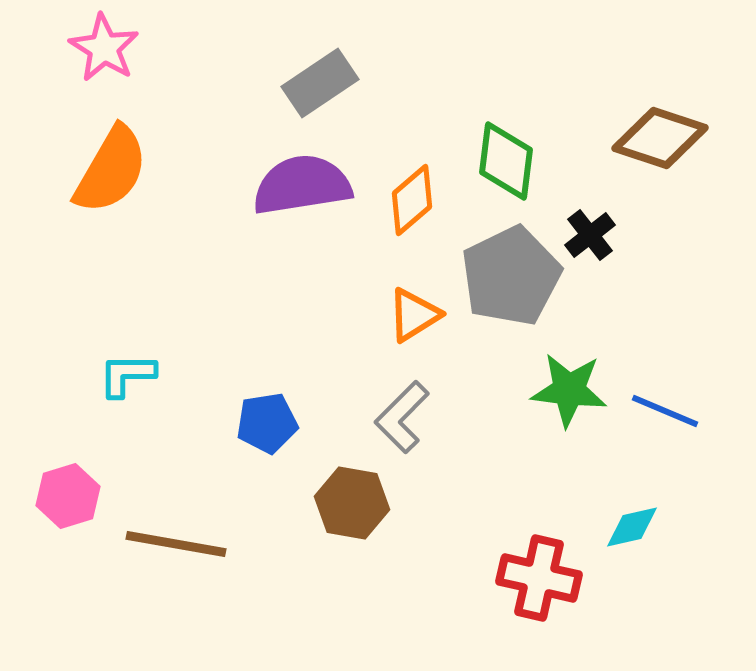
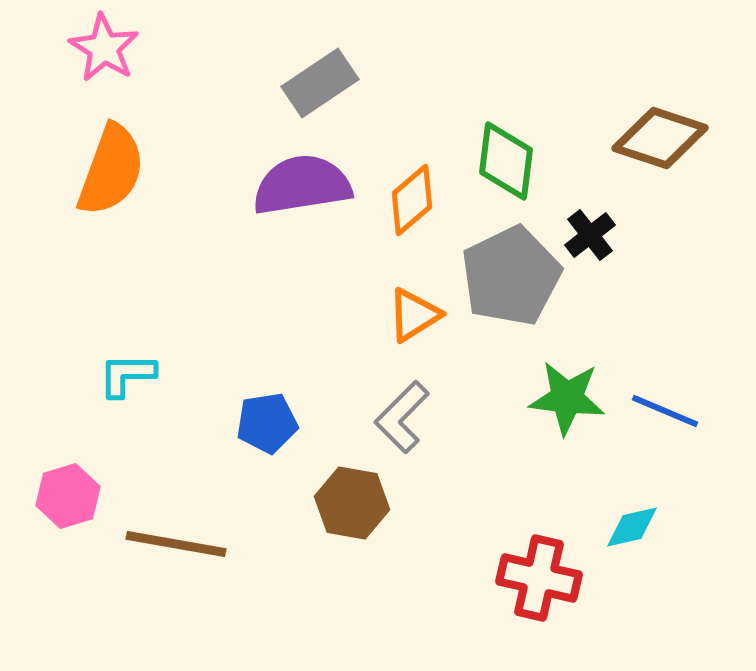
orange semicircle: rotated 10 degrees counterclockwise
green star: moved 2 px left, 8 px down
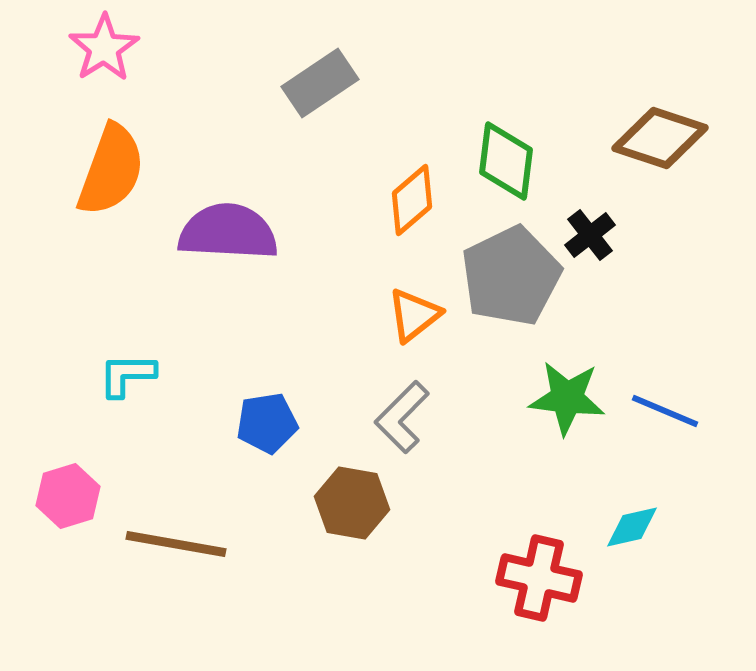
pink star: rotated 8 degrees clockwise
purple semicircle: moved 74 px left, 47 px down; rotated 12 degrees clockwise
orange triangle: rotated 6 degrees counterclockwise
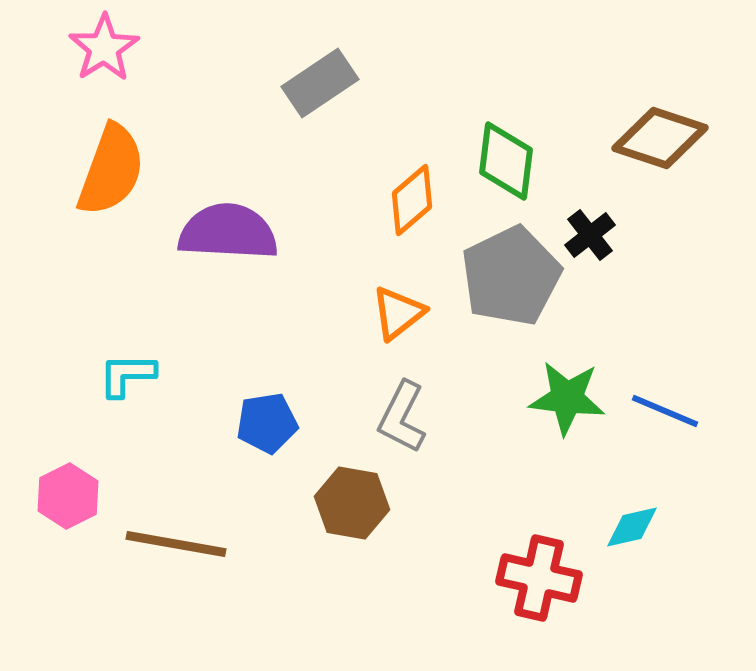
orange triangle: moved 16 px left, 2 px up
gray L-shape: rotated 18 degrees counterclockwise
pink hexagon: rotated 10 degrees counterclockwise
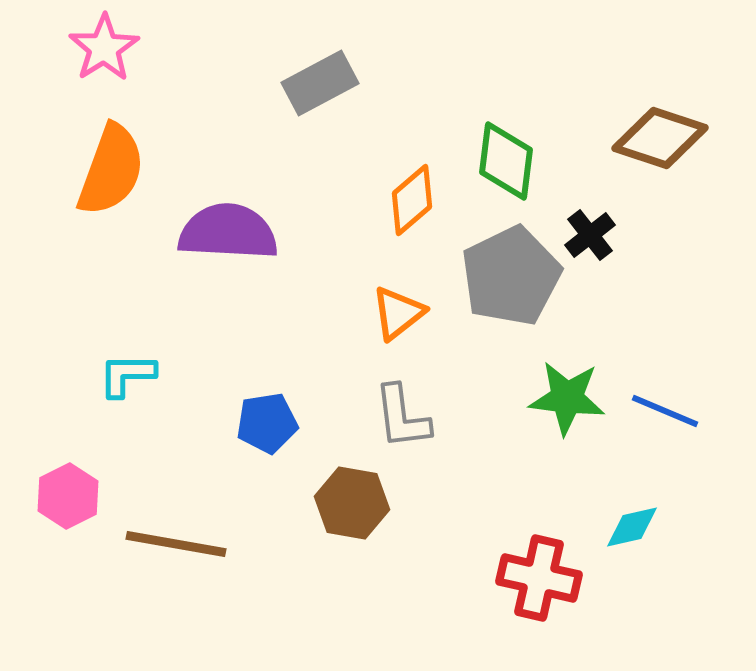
gray rectangle: rotated 6 degrees clockwise
gray L-shape: rotated 34 degrees counterclockwise
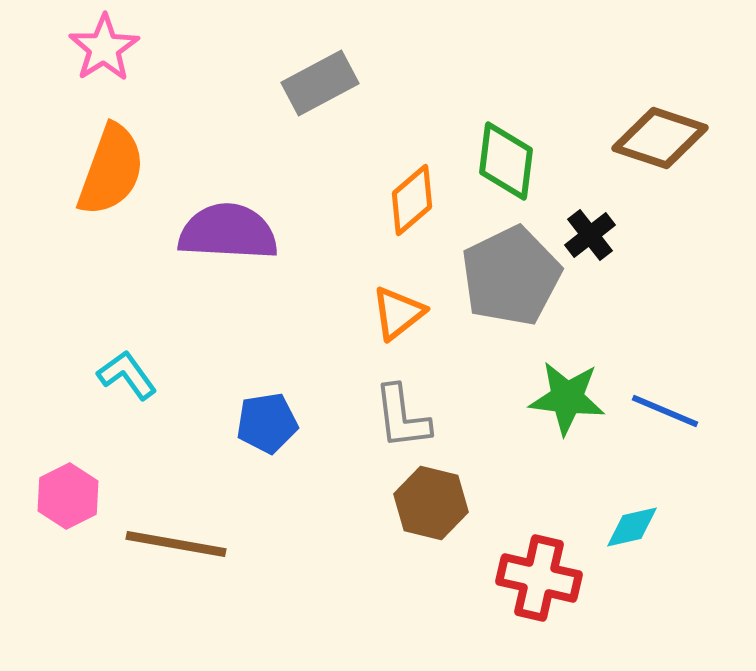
cyan L-shape: rotated 54 degrees clockwise
brown hexagon: moved 79 px right; rotated 4 degrees clockwise
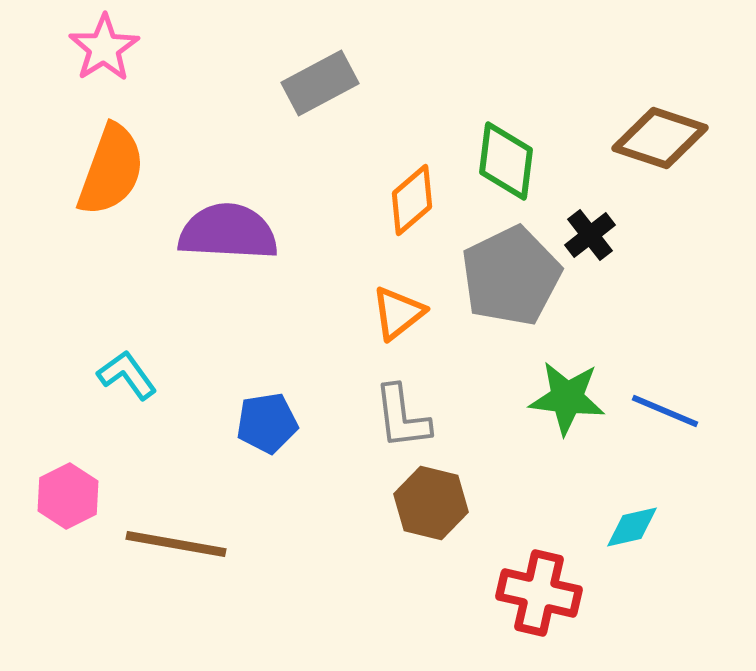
red cross: moved 15 px down
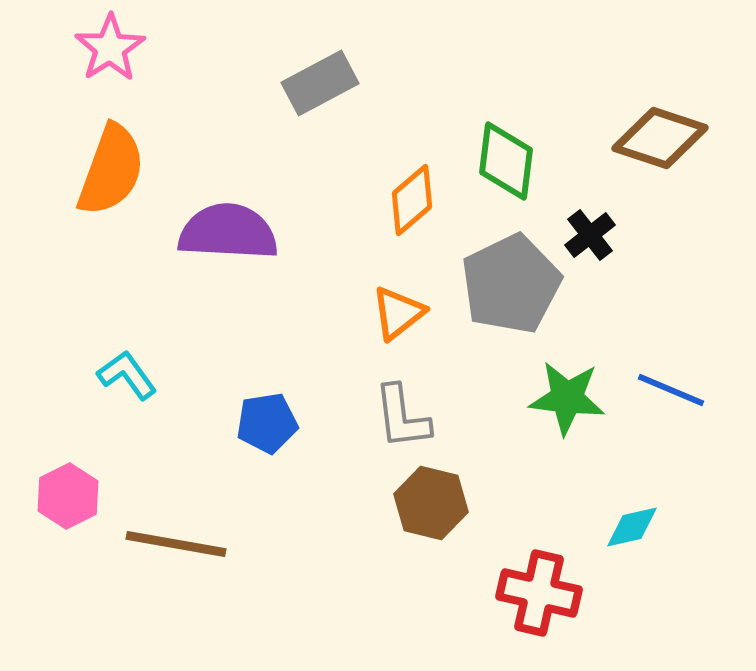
pink star: moved 6 px right
gray pentagon: moved 8 px down
blue line: moved 6 px right, 21 px up
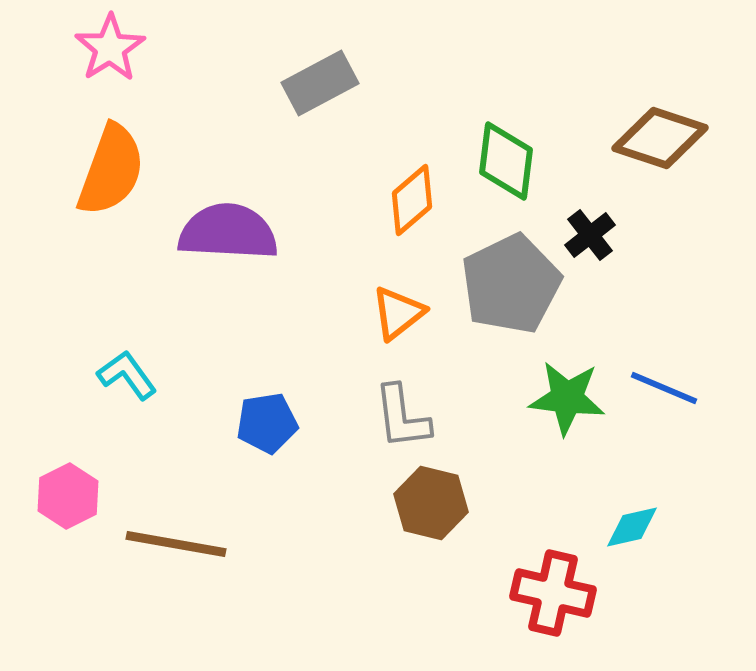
blue line: moved 7 px left, 2 px up
red cross: moved 14 px right
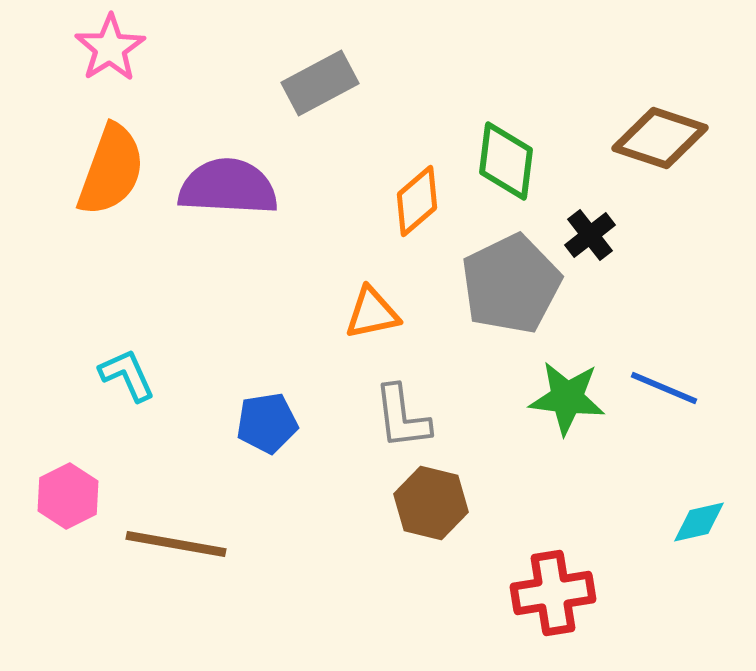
orange diamond: moved 5 px right, 1 px down
purple semicircle: moved 45 px up
orange triangle: moved 26 px left; rotated 26 degrees clockwise
cyan L-shape: rotated 12 degrees clockwise
cyan diamond: moved 67 px right, 5 px up
red cross: rotated 22 degrees counterclockwise
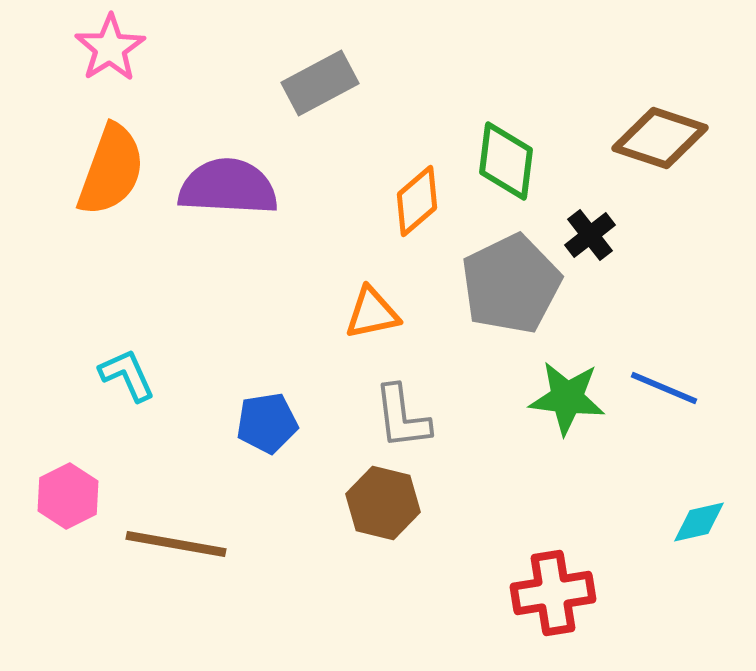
brown hexagon: moved 48 px left
